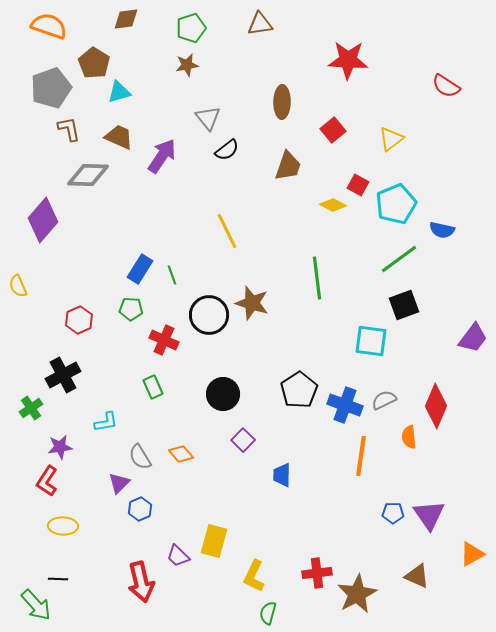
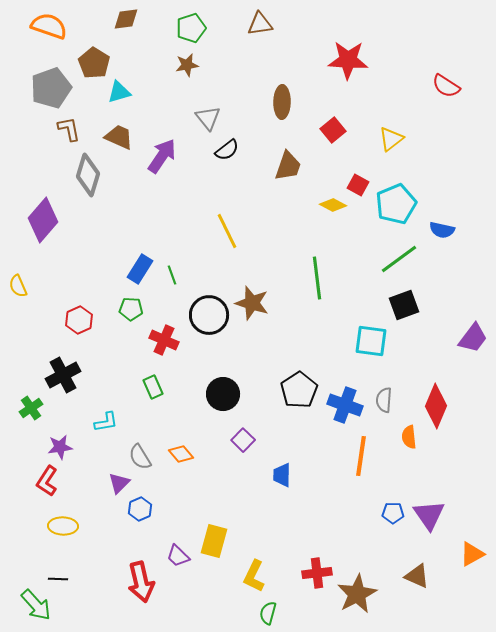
gray diamond at (88, 175): rotated 75 degrees counterclockwise
gray semicircle at (384, 400): rotated 60 degrees counterclockwise
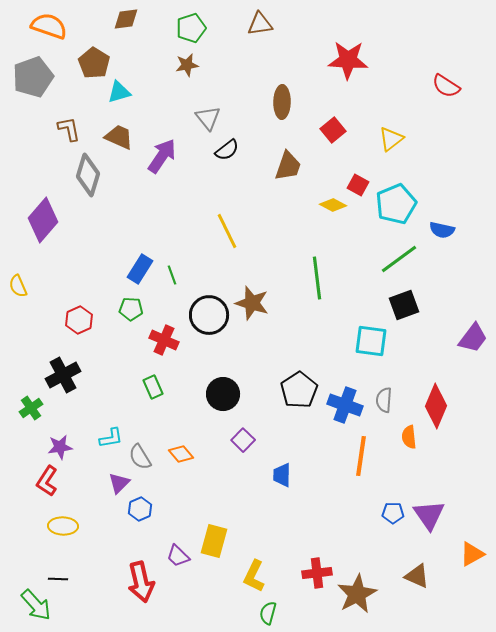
gray pentagon at (51, 88): moved 18 px left, 11 px up
cyan L-shape at (106, 422): moved 5 px right, 16 px down
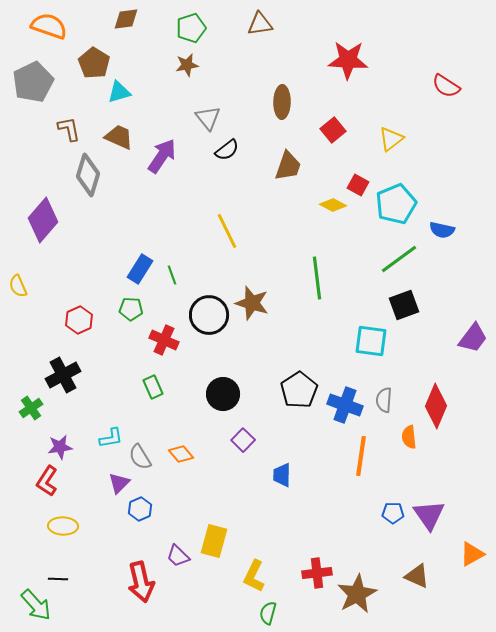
gray pentagon at (33, 77): moved 5 px down; rotated 6 degrees counterclockwise
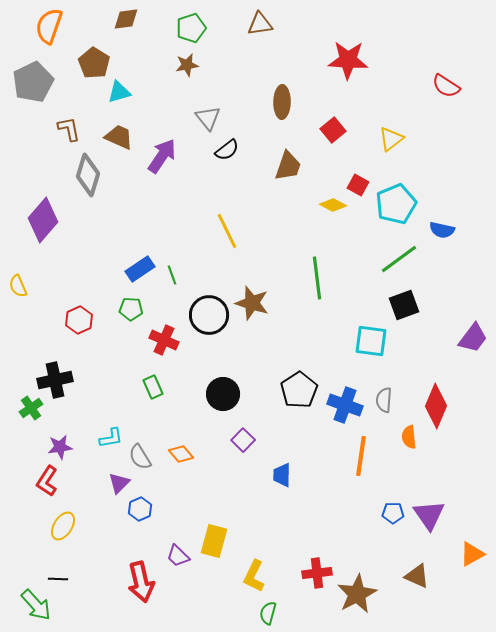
orange semicircle at (49, 26): rotated 90 degrees counterclockwise
blue rectangle at (140, 269): rotated 24 degrees clockwise
black cross at (63, 375): moved 8 px left, 5 px down; rotated 16 degrees clockwise
yellow ellipse at (63, 526): rotated 60 degrees counterclockwise
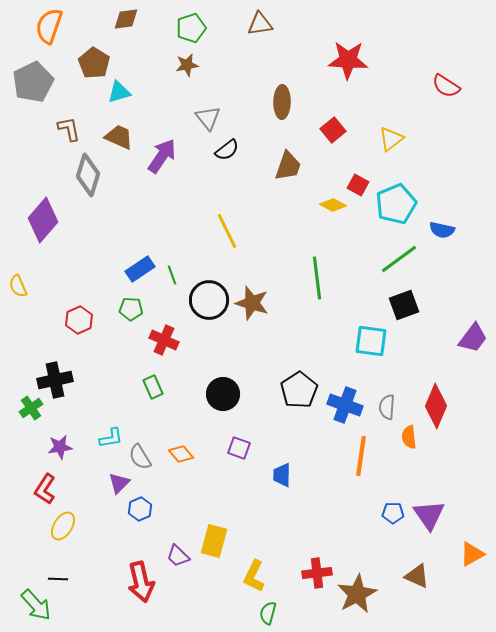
black circle at (209, 315): moved 15 px up
gray semicircle at (384, 400): moved 3 px right, 7 px down
purple square at (243, 440): moved 4 px left, 8 px down; rotated 25 degrees counterclockwise
red L-shape at (47, 481): moved 2 px left, 8 px down
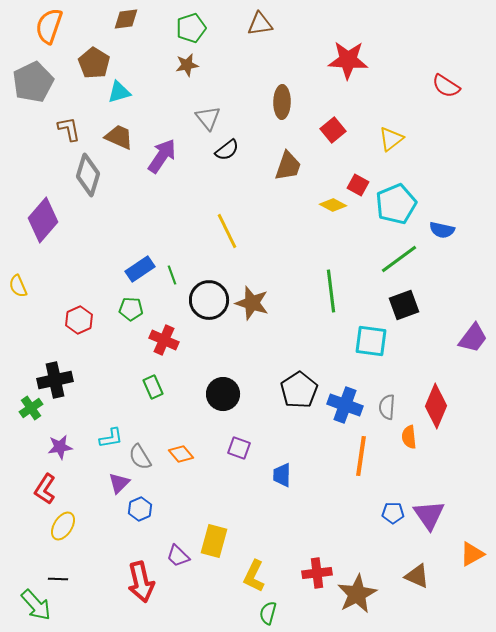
green line at (317, 278): moved 14 px right, 13 px down
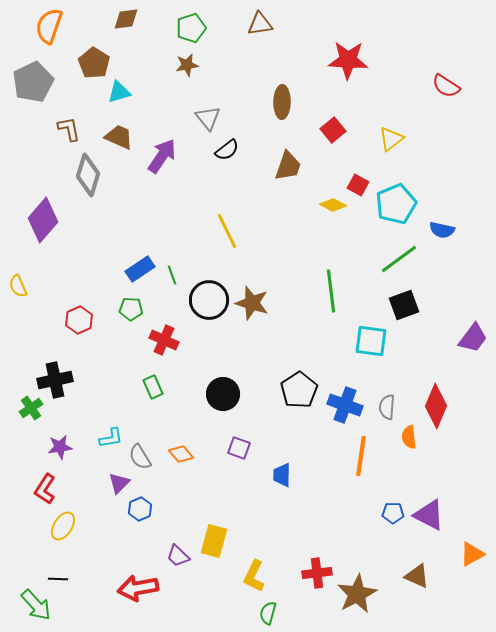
purple triangle at (429, 515): rotated 28 degrees counterclockwise
red arrow at (141, 582): moved 3 px left, 6 px down; rotated 93 degrees clockwise
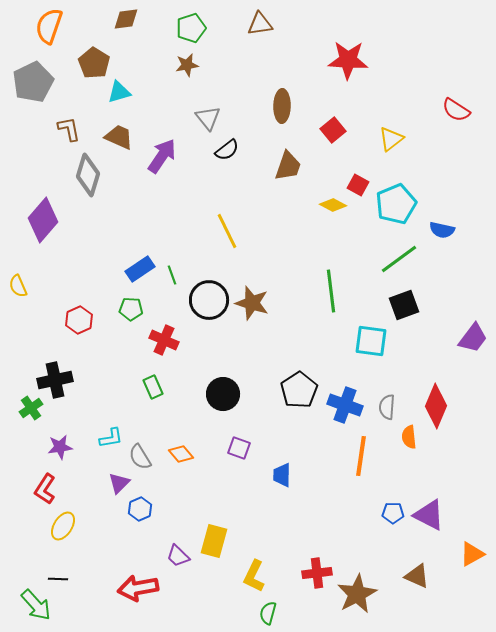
red semicircle at (446, 86): moved 10 px right, 24 px down
brown ellipse at (282, 102): moved 4 px down
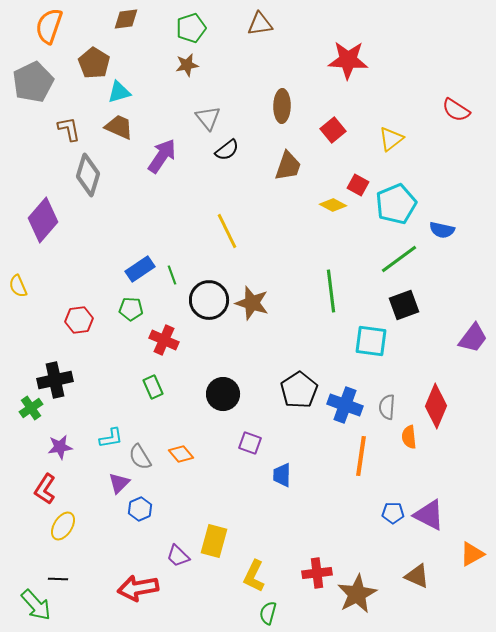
brown trapezoid at (119, 137): moved 10 px up
red hexagon at (79, 320): rotated 16 degrees clockwise
purple square at (239, 448): moved 11 px right, 5 px up
